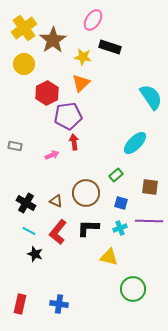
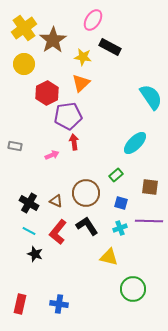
black rectangle: rotated 10 degrees clockwise
black cross: moved 3 px right
black L-shape: moved 1 px left, 2 px up; rotated 55 degrees clockwise
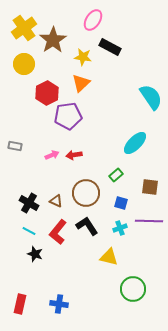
red arrow: moved 13 px down; rotated 91 degrees counterclockwise
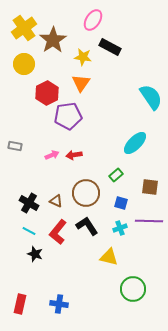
orange triangle: rotated 12 degrees counterclockwise
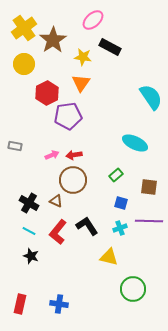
pink ellipse: rotated 15 degrees clockwise
cyan ellipse: rotated 70 degrees clockwise
brown square: moved 1 px left
brown circle: moved 13 px left, 13 px up
black star: moved 4 px left, 2 px down
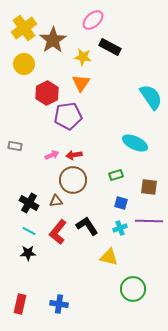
green rectangle: rotated 24 degrees clockwise
brown triangle: rotated 32 degrees counterclockwise
black star: moved 3 px left, 3 px up; rotated 21 degrees counterclockwise
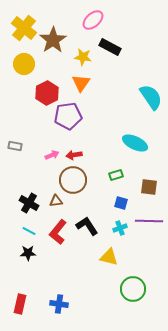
yellow cross: rotated 15 degrees counterclockwise
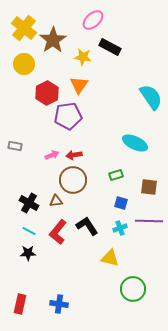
orange triangle: moved 2 px left, 2 px down
yellow triangle: moved 1 px right, 1 px down
